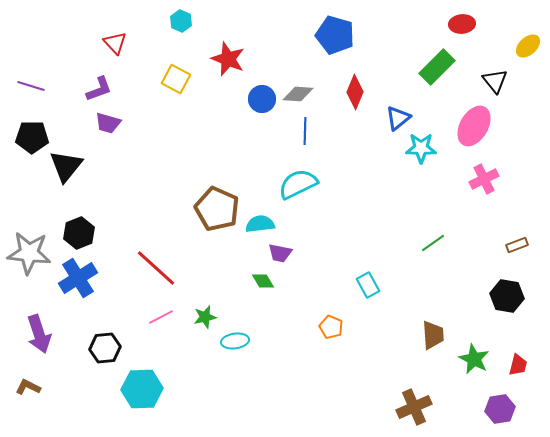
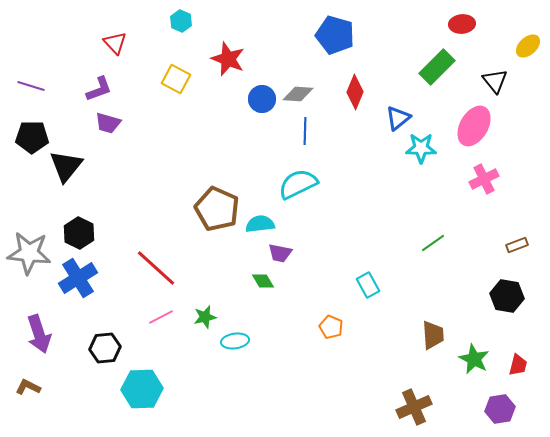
black hexagon at (79, 233): rotated 12 degrees counterclockwise
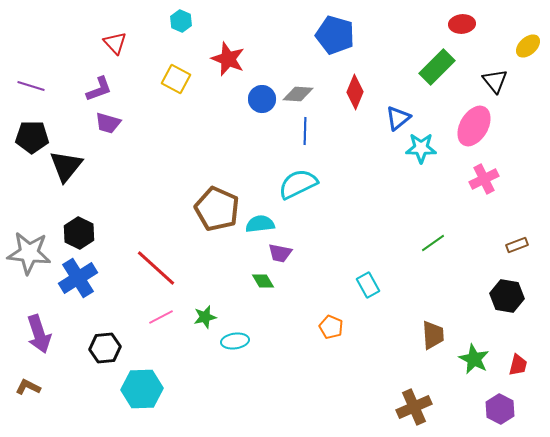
purple hexagon at (500, 409): rotated 24 degrees counterclockwise
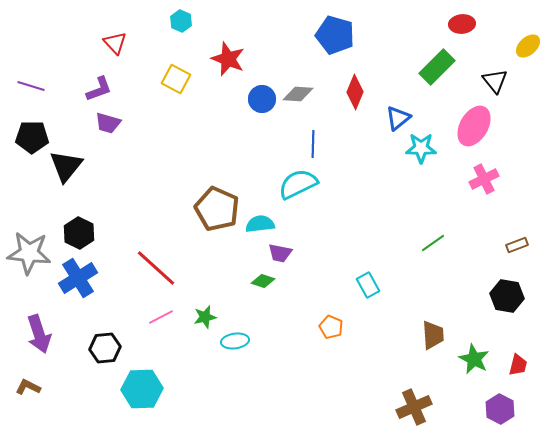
blue line at (305, 131): moved 8 px right, 13 px down
green diamond at (263, 281): rotated 40 degrees counterclockwise
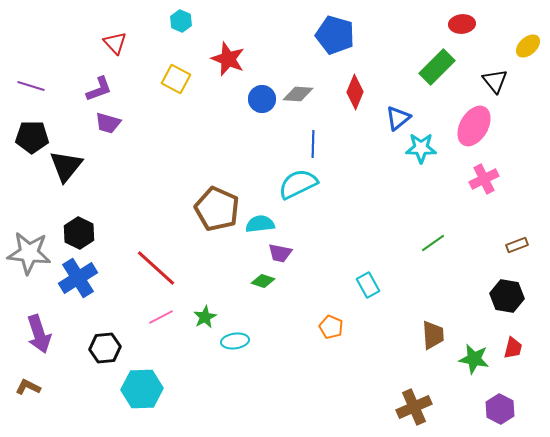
green star at (205, 317): rotated 15 degrees counterclockwise
green star at (474, 359): rotated 16 degrees counterclockwise
red trapezoid at (518, 365): moved 5 px left, 17 px up
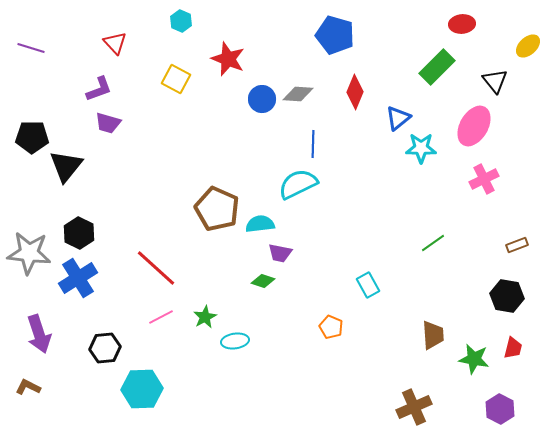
purple line at (31, 86): moved 38 px up
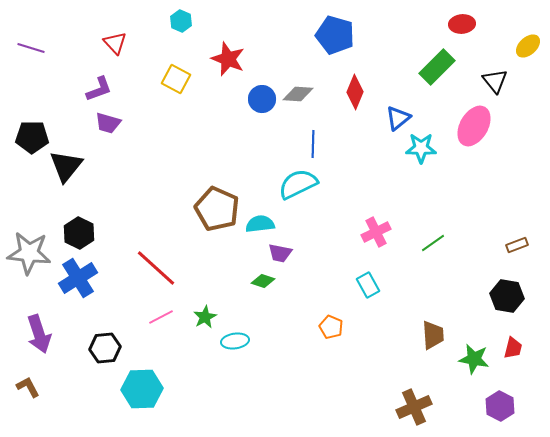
pink cross at (484, 179): moved 108 px left, 53 px down
brown L-shape at (28, 387): rotated 35 degrees clockwise
purple hexagon at (500, 409): moved 3 px up
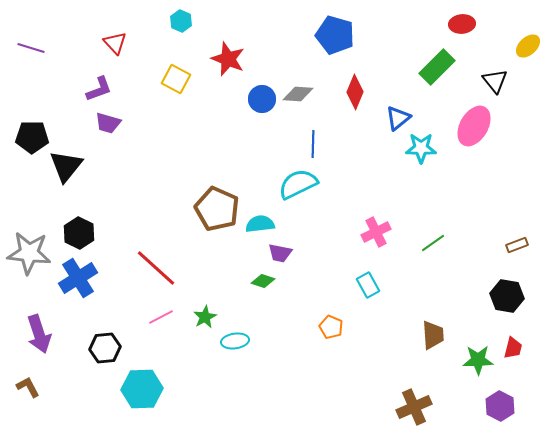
green star at (474, 359): moved 4 px right, 1 px down; rotated 12 degrees counterclockwise
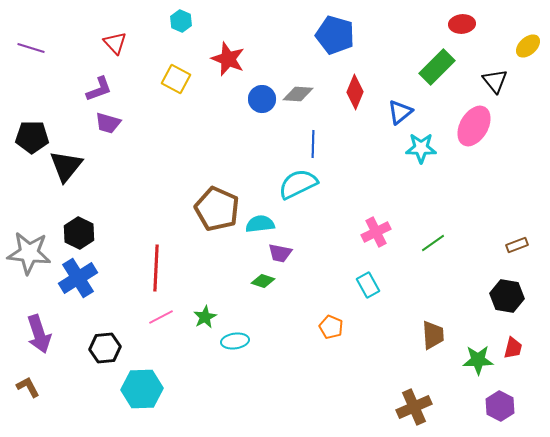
blue triangle at (398, 118): moved 2 px right, 6 px up
red line at (156, 268): rotated 51 degrees clockwise
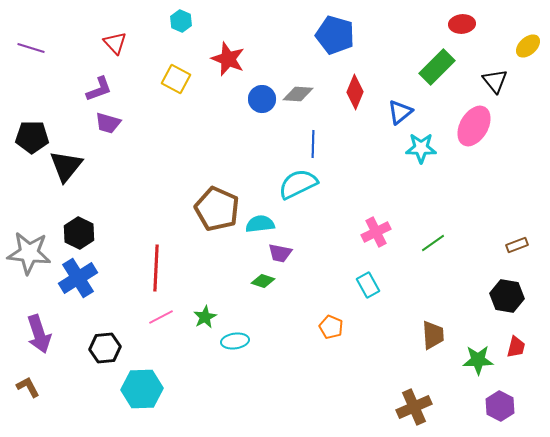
red trapezoid at (513, 348): moved 3 px right, 1 px up
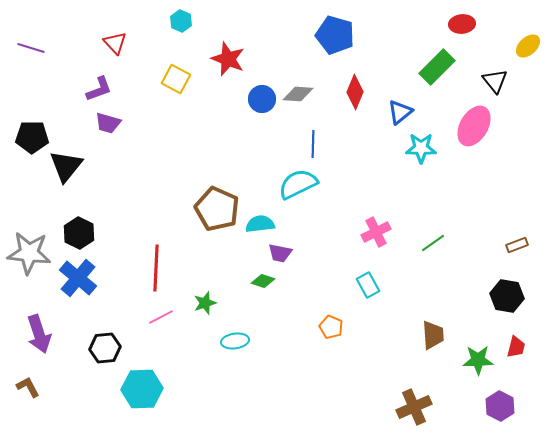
blue cross at (78, 278): rotated 18 degrees counterclockwise
green star at (205, 317): moved 14 px up; rotated 10 degrees clockwise
